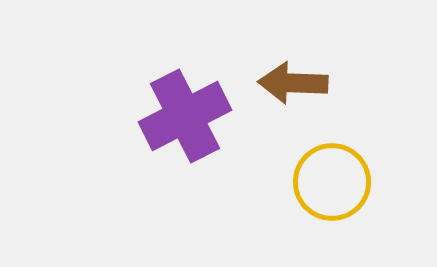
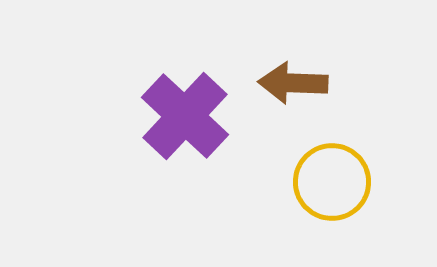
purple cross: rotated 20 degrees counterclockwise
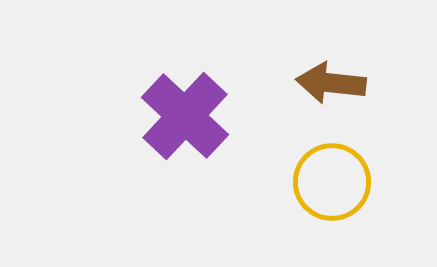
brown arrow: moved 38 px right; rotated 4 degrees clockwise
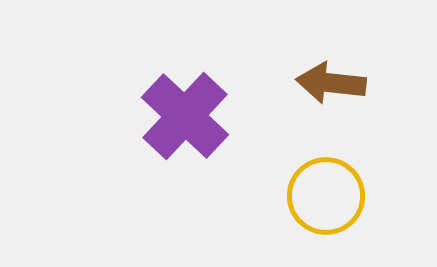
yellow circle: moved 6 px left, 14 px down
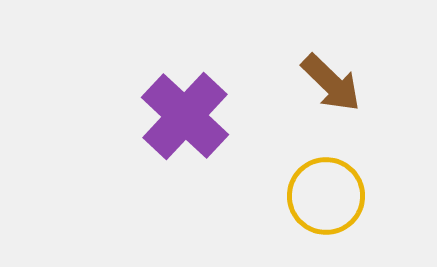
brown arrow: rotated 142 degrees counterclockwise
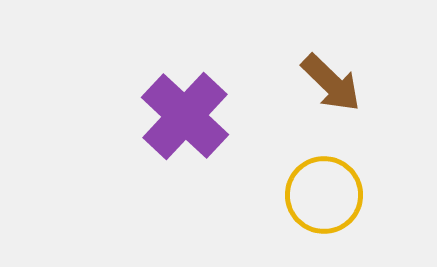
yellow circle: moved 2 px left, 1 px up
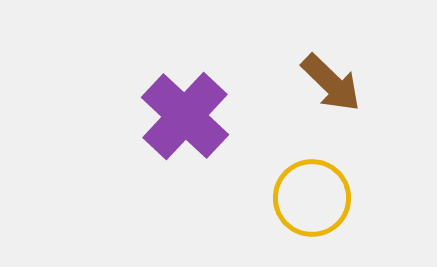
yellow circle: moved 12 px left, 3 px down
